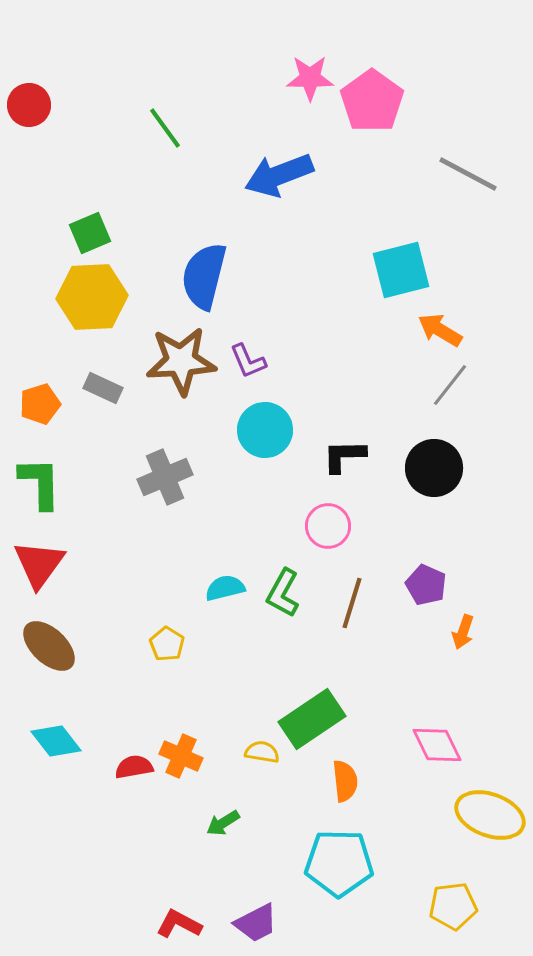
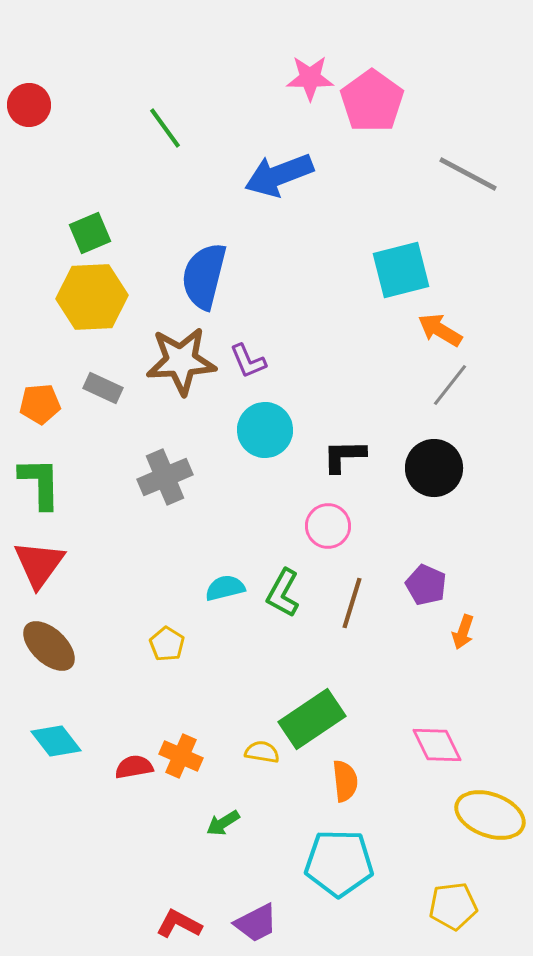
orange pentagon at (40, 404): rotated 12 degrees clockwise
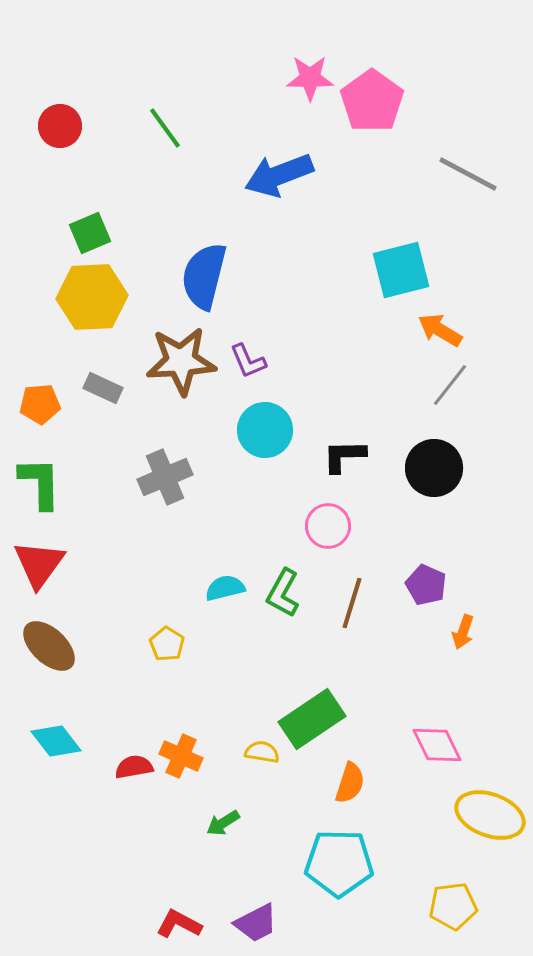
red circle at (29, 105): moved 31 px right, 21 px down
orange semicircle at (345, 781): moved 5 px right, 2 px down; rotated 24 degrees clockwise
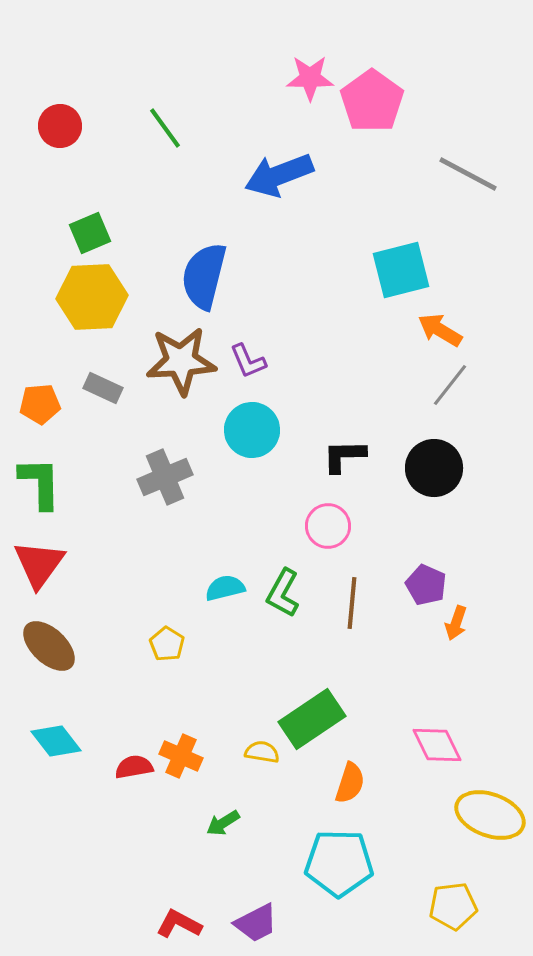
cyan circle at (265, 430): moved 13 px left
brown line at (352, 603): rotated 12 degrees counterclockwise
orange arrow at (463, 632): moved 7 px left, 9 px up
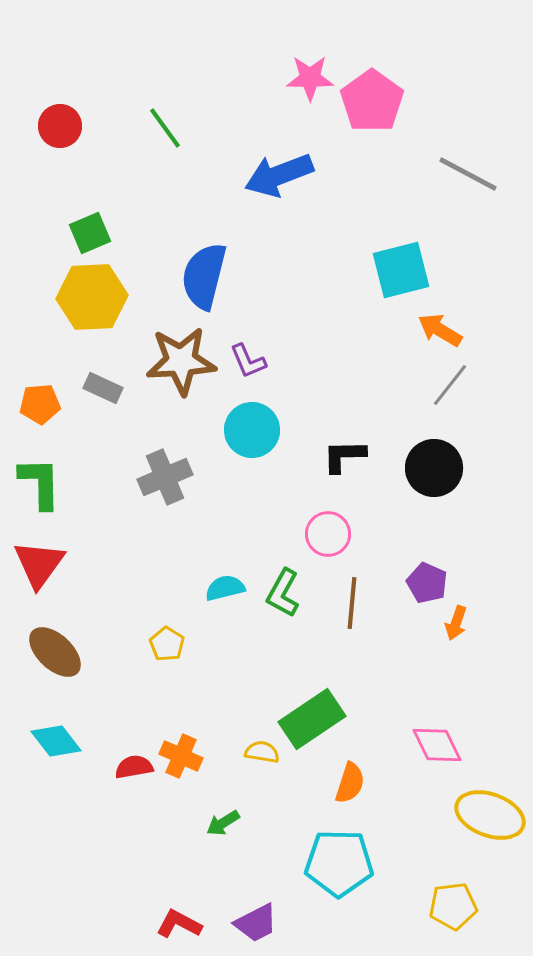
pink circle at (328, 526): moved 8 px down
purple pentagon at (426, 585): moved 1 px right, 2 px up
brown ellipse at (49, 646): moved 6 px right, 6 px down
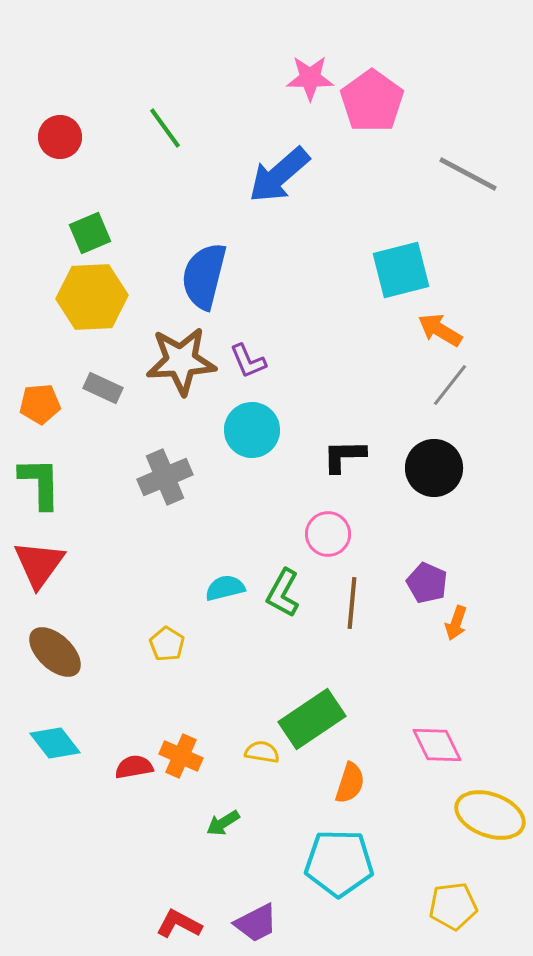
red circle at (60, 126): moved 11 px down
blue arrow at (279, 175): rotated 20 degrees counterclockwise
cyan diamond at (56, 741): moved 1 px left, 2 px down
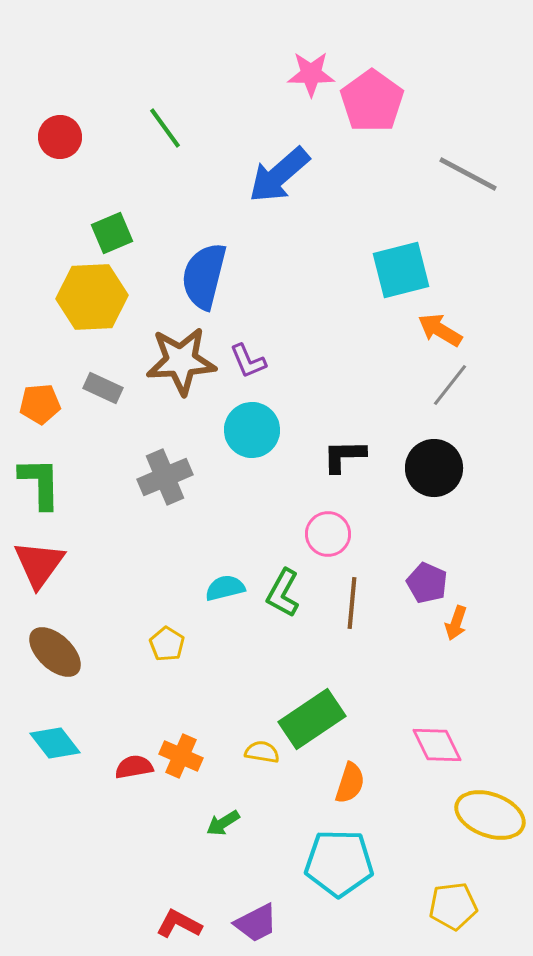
pink star at (310, 78): moved 1 px right, 4 px up
green square at (90, 233): moved 22 px right
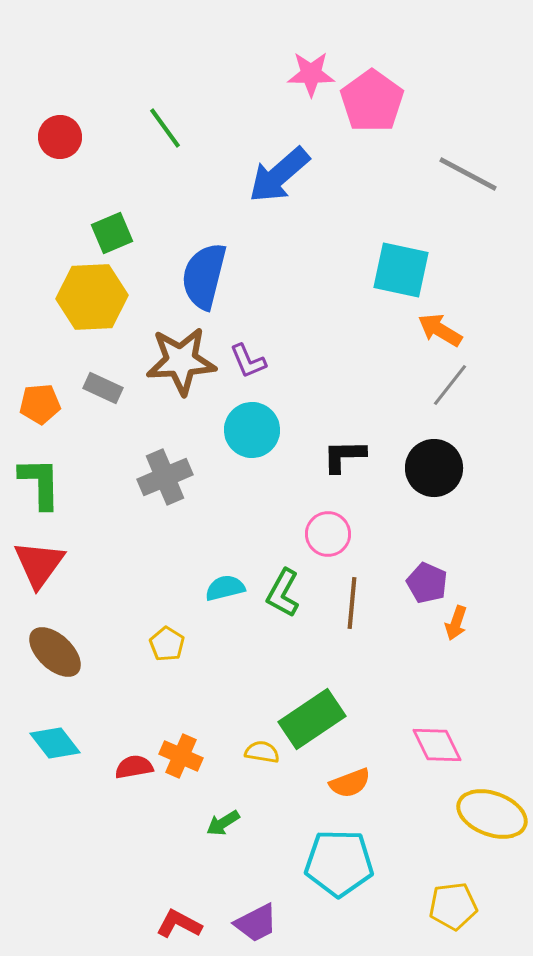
cyan square at (401, 270): rotated 26 degrees clockwise
orange semicircle at (350, 783): rotated 51 degrees clockwise
yellow ellipse at (490, 815): moved 2 px right, 1 px up
